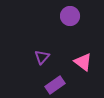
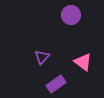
purple circle: moved 1 px right, 1 px up
purple rectangle: moved 1 px right, 1 px up
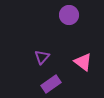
purple circle: moved 2 px left
purple rectangle: moved 5 px left
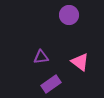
purple triangle: moved 1 px left; rotated 42 degrees clockwise
pink triangle: moved 3 px left
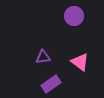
purple circle: moved 5 px right, 1 px down
purple triangle: moved 2 px right
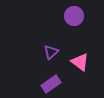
purple triangle: moved 8 px right, 5 px up; rotated 35 degrees counterclockwise
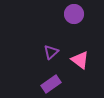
purple circle: moved 2 px up
pink triangle: moved 2 px up
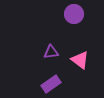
purple triangle: rotated 35 degrees clockwise
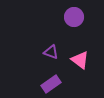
purple circle: moved 3 px down
purple triangle: rotated 28 degrees clockwise
